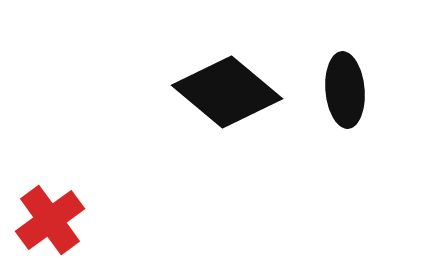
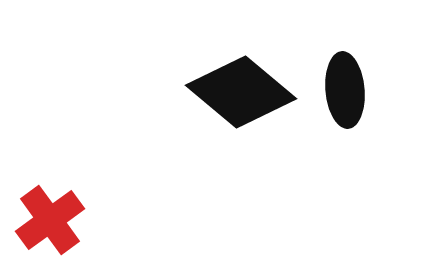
black diamond: moved 14 px right
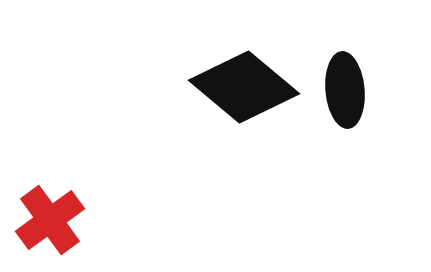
black diamond: moved 3 px right, 5 px up
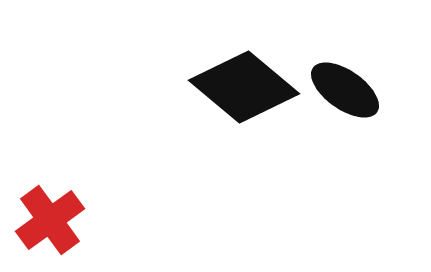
black ellipse: rotated 50 degrees counterclockwise
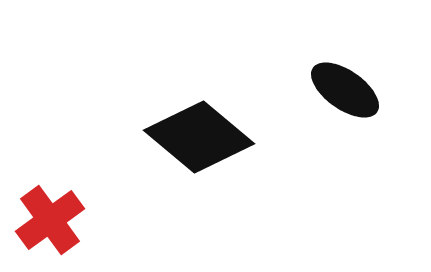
black diamond: moved 45 px left, 50 px down
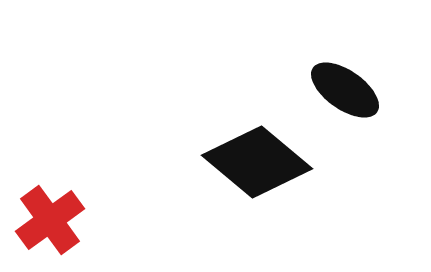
black diamond: moved 58 px right, 25 px down
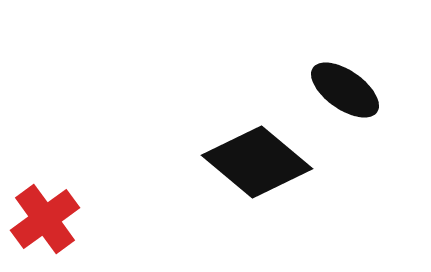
red cross: moved 5 px left, 1 px up
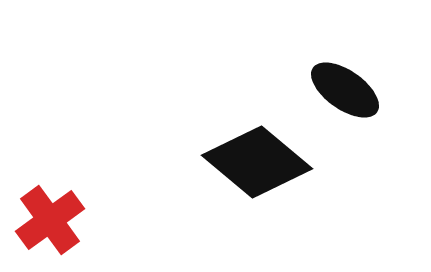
red cross: moved 5 px right, 1 px down
